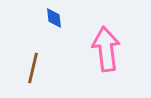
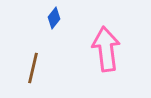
blue diamond: rotated 45 degrees clockwise
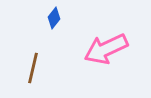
pink arrow: rotated 108 degrees counterclockwise
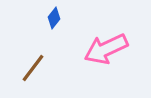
brown line: rotated 24 degrees clockwise
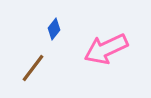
blue diamond: moved 11 px down
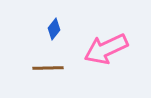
brown line: moved 15 px right; rotated 52 degrees clockwise
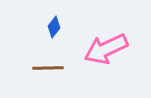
blue diamond: moved 2 px up
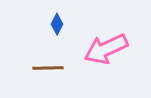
blue diamond: moved 3 px right, 3 px up; rotated 10 degrees counterclockwise
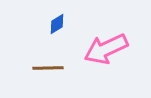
blue diamond: rotated 30 degrees clockwise
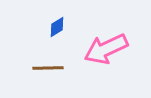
blue diamond: moved 3 px down
